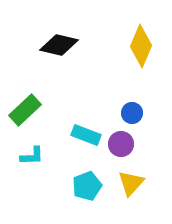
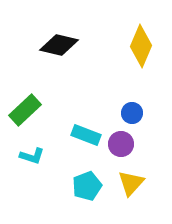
cyan L-shape: rotated 20 degrees clockwise
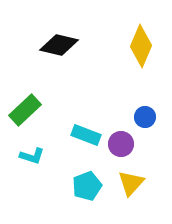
blue circle: moved 13 px right, 4 px down
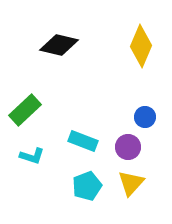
cyan rectangle: moved 3 px left, 6 px down
purple circle: moved 7 px right, 3 px down
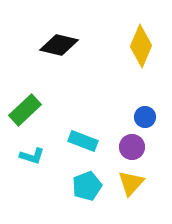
purple circle: moved 4 px right
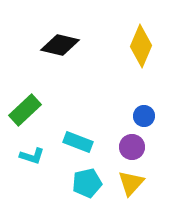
black diamond: moved 1 px right
blue circle: moved 1 px left, 1 px up
cyan rectangle: moved 5 px left, 1 px down
cyan pentagon: moved 3 px up; rotated 8 degrees clockwise
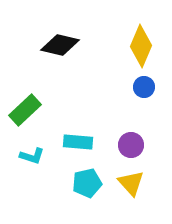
blue circle: moved 29 px up
cyan rectangle: rotated 16 degrees counterclockwise
purple circle: moved 1 px left, 2 px up
yellow triangle: rotated 24 degrees counterclockwise
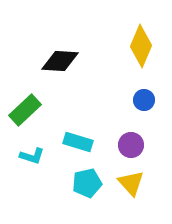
black diamond: moved 16 px down; rotated 9 degrees counterclockwise
blue circle: moved 13 px down
cyan rectangle: rotated 12 degrees clockwise
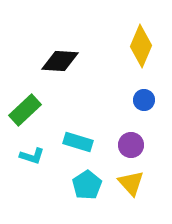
cyan pentagon: moved 2 px down; rotated 20 degrees counterclockwise
